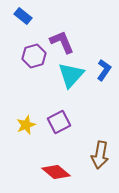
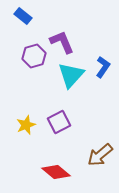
blue L-shape: moved 1 px left, 3 px up
brown arrow: rotated 40 degrees clockwise
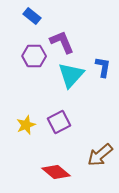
blue rectangle: moved 9 px right
purple hexagon: rotated 15 degrees clockwise
blue L-shape: rotated 25 degrees counterclockwise
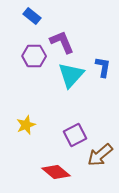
purple square: moved 16 px right, 13 px down
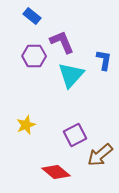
blue L-shape: moved 1 px right, 7 px up
